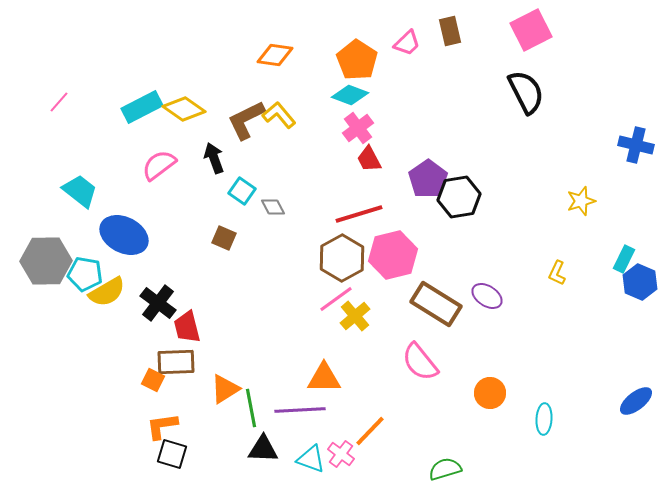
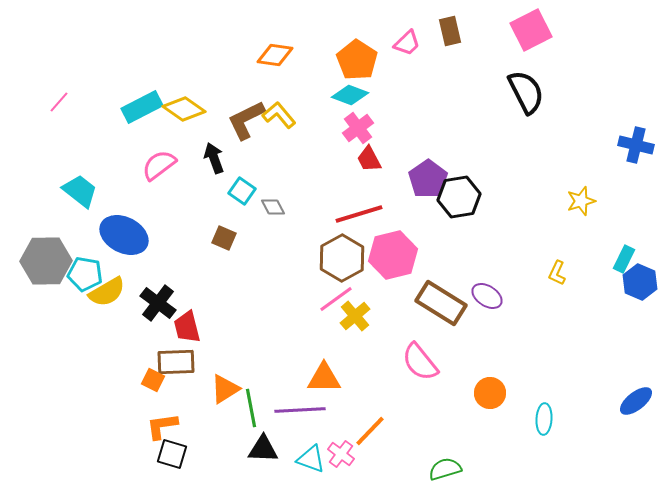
brown rectangle at (436, 304): moved 5 px right, 1 px up
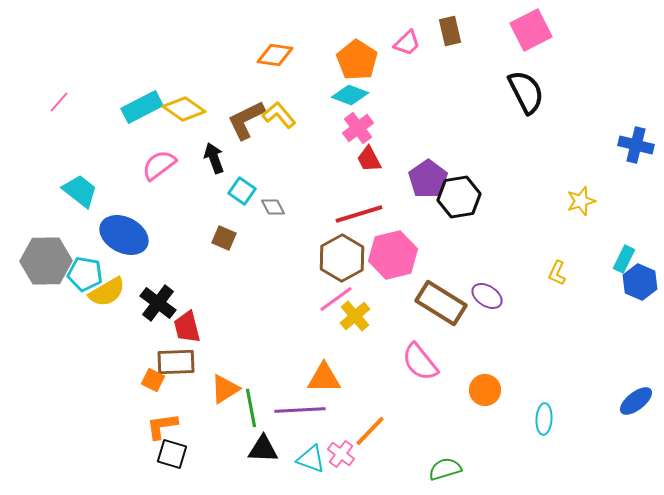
orange circle at (490, 393): moved 5 px left, 3 px up
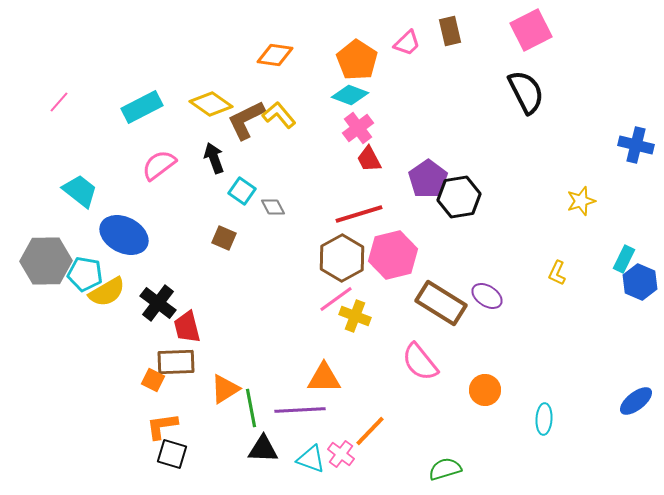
yellow diamond at (184, 109): moved 27 px right, 5 px up
yellow cross at (355, 316): rotated 28 degrees counterclockwise
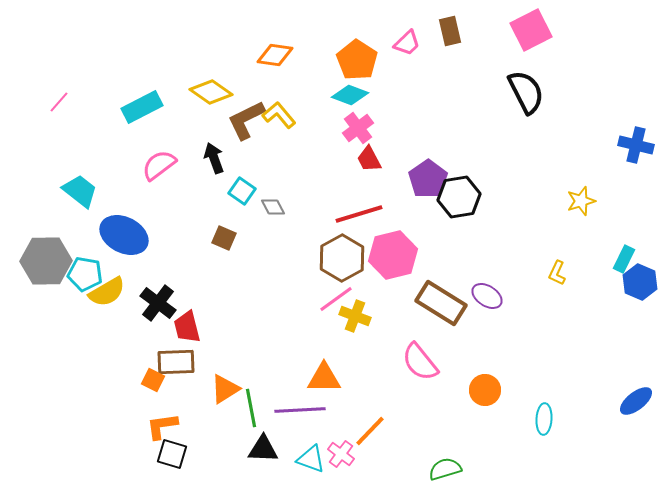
yellow diamond at (211, 104): moved 12 px up
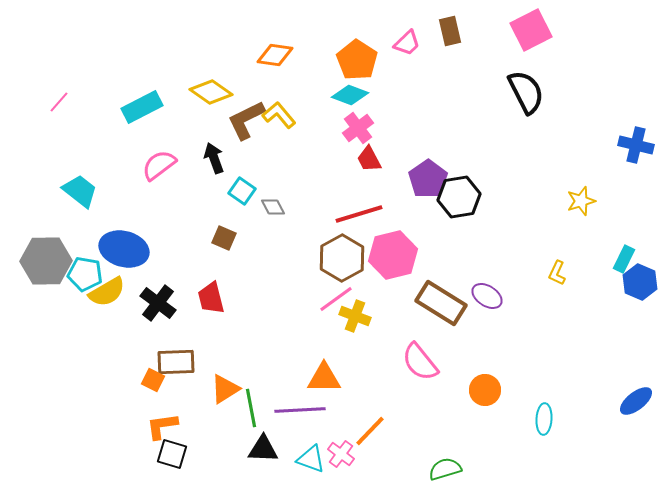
blue ellipse at (124, 235): moved 14 px down; rotated 12 degrees counterclockwise
red trapezoid at (187, 327): moved 24 px right, 29 px up
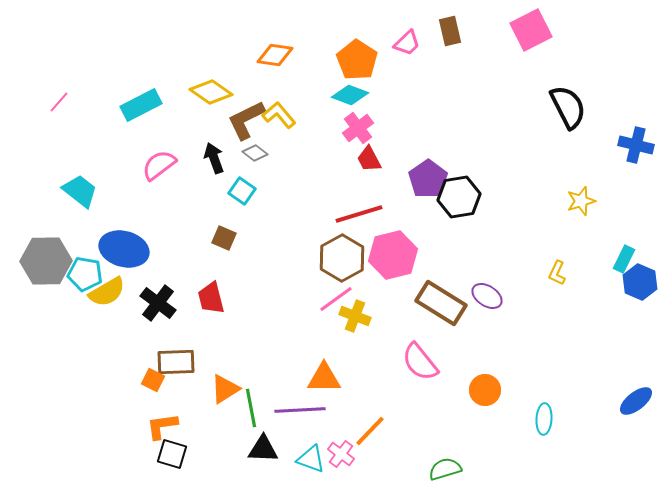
black semicircle at (526, 92): moved 42 px right, 15 px down
cyan rectangle at (142, 107): moved 1 px left, 2 px up
gray diamond at (273, 207): moved 18 px left, 54 px up; rotated 25 degrees counterclockwise
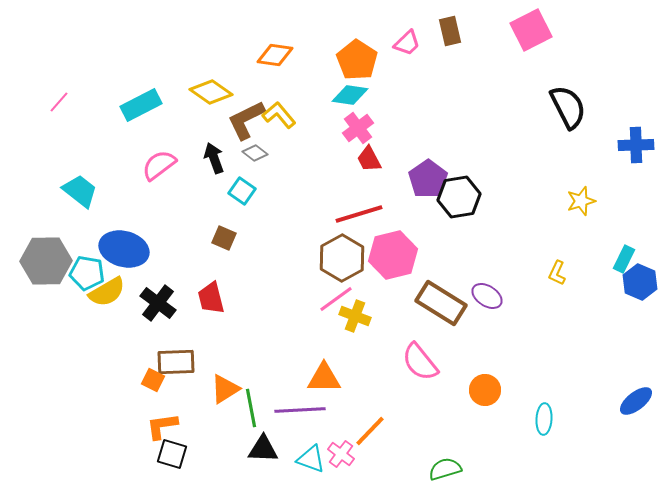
cyan diamond at (350, 95): rotated 12 degrees counterclockwise
blue cross at (636, 145): rotated 16 degrees counterclockwise
cyan pentagon at (85, 274): moved 2 px right, 1 px up
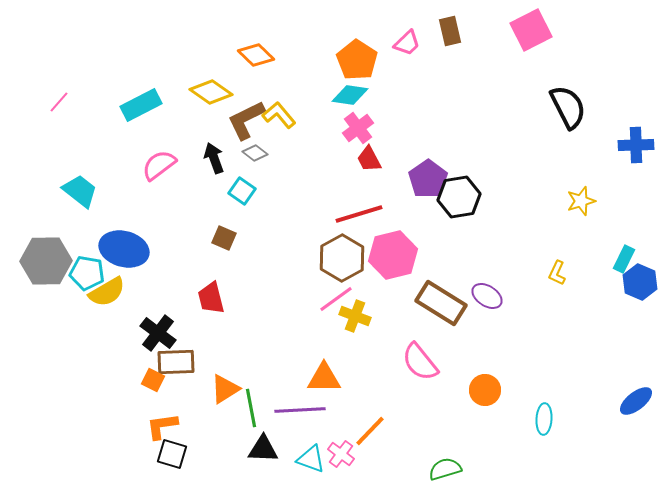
orange diamond at (275, 55): moved 19 px left; rotated 36 degrees clockwise
black cross at (158, 303): moved 30 px down
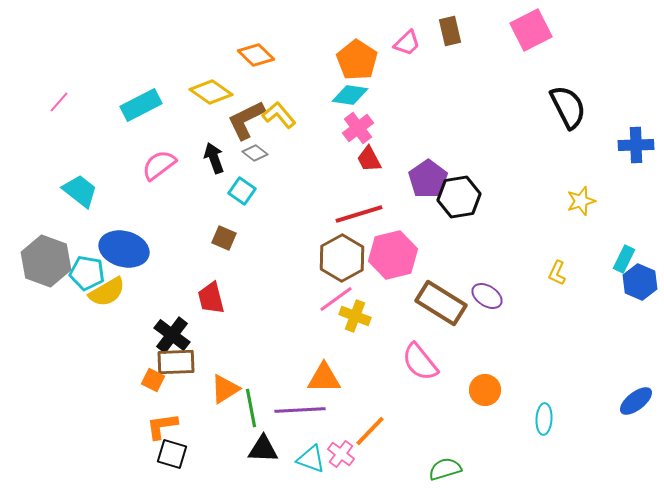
gray hexagon at (46, 261): rotated 21 degrees clockwise
black cross at (158, 333): moved 14 px right, 2 px down
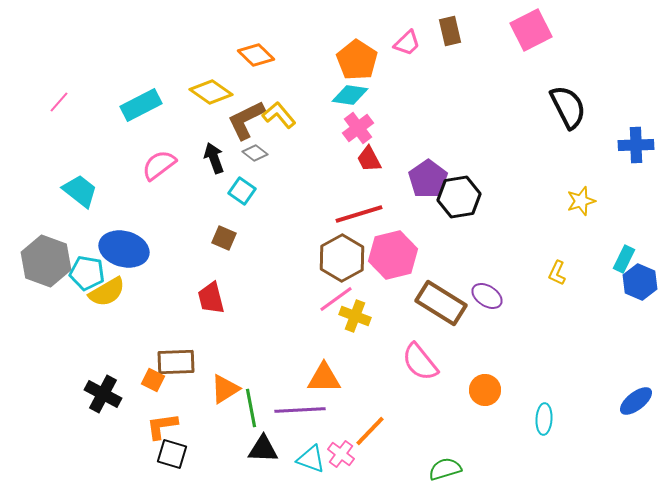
black cross at (172, 335): moved 69 px left, 59 px down; rotated 9 degrees counterclockwise
